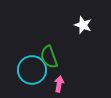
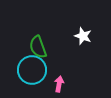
white star: moved 11 px down
green semicircle: moved 11 px left, 10 px up
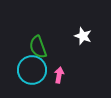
pink arrow: moved 9 px up
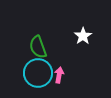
white star: rotated 18 degrees clockwise
cyan circle: moved 6 px right, 3 px down
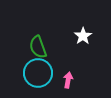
pink arrow: moved 9 px right, 5 px down
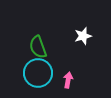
white star: rotated 18 degrees clockwise
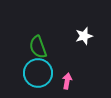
white star: moved 1 px right
pink arrow: moved 1 px left, 1 px down
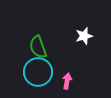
cyan circle: moved 1 px up
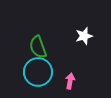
pink arrow: moved 3 px right
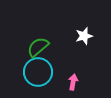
green semicircle: rotated 70 degrees clockwise
pink arrow: moved 3 px right, 1 px down
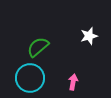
white star: moved 5 px right
cyan circle: moved 8 px left, 6 px down
